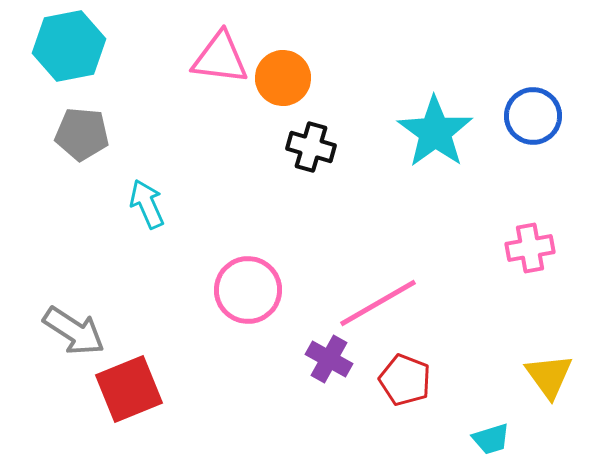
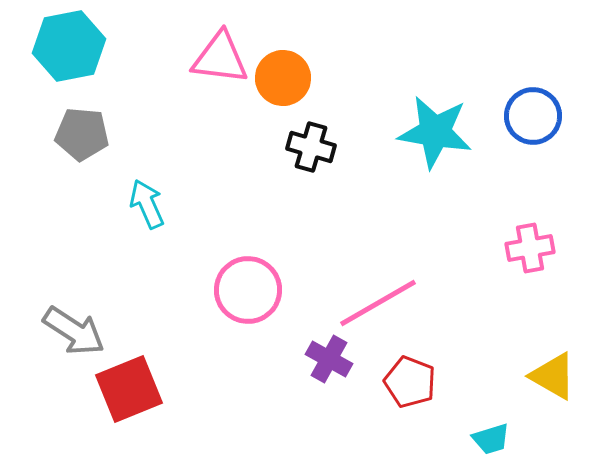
cyan star: rotated 26 degrees counterclockwise
yellow triangle: moved 4 px right; rotated 24 degrees counterclockwise
red pentagon: moved 5 px right, 2 px down
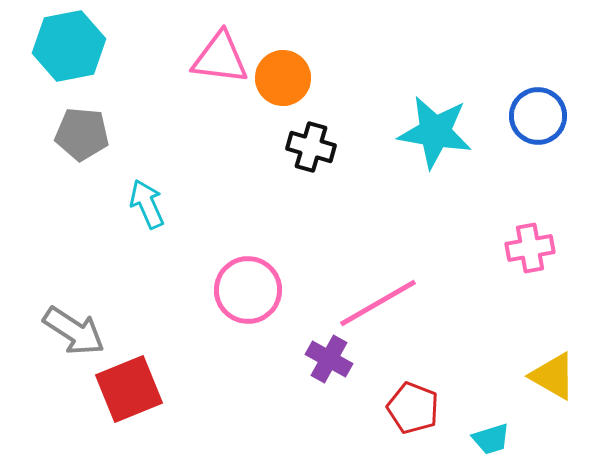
blue circle: moved 5 px right
red pentagon: moved 3 px right, 26 px down
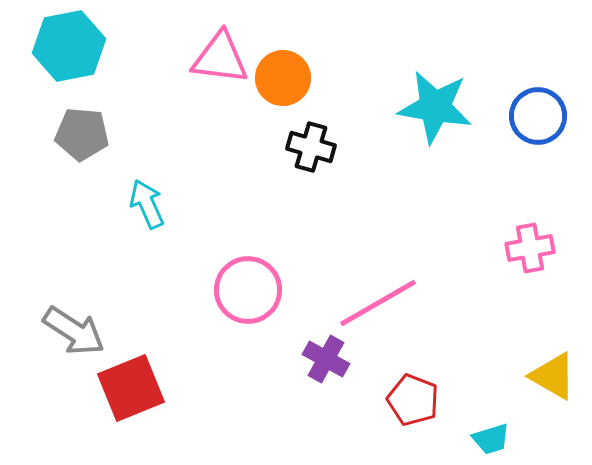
cyan star: moved 25 px up
purple cross: moved 3 px left
red square: moved 2 px right, 1 px up
red pentagon: moved 8 px up
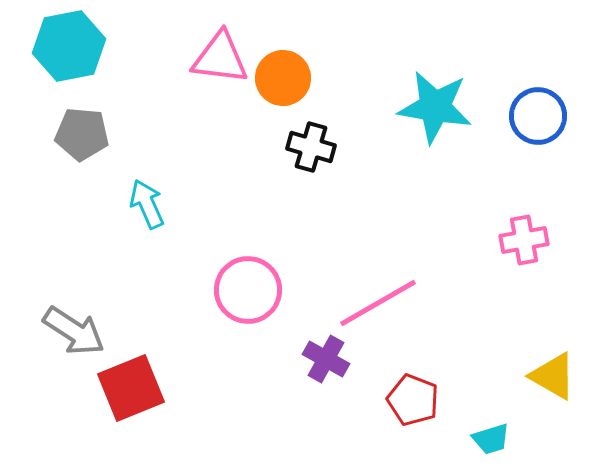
pink cross: moved 6 px left, 8 px up
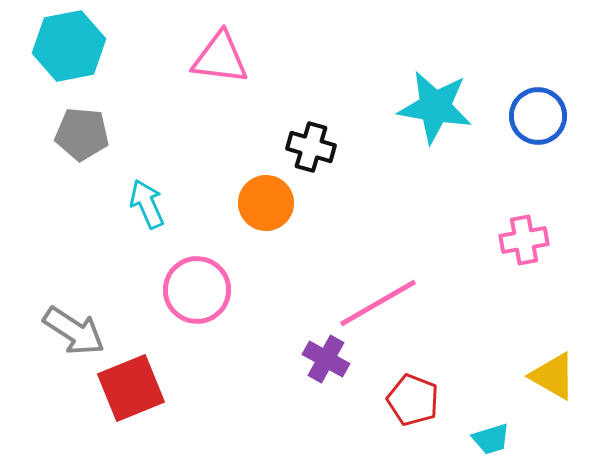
orange circle: moved 17 px left, 125 px down
pink circle: moved 51 px left
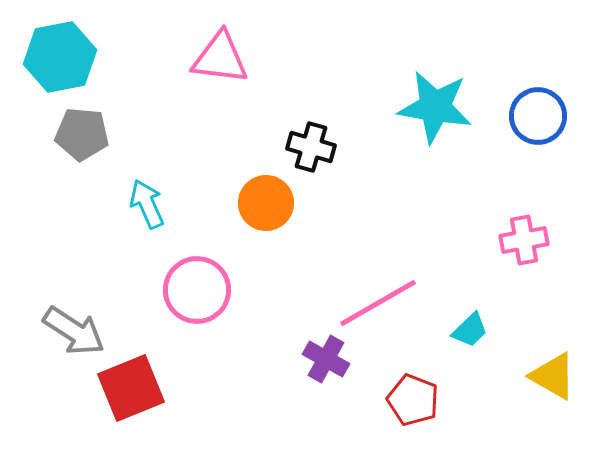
cyan hexagon: moved 9 px left, 11 px down
cyan trapezoid: moved 21 px left, 109 px up; rotated 27 degrees counterclockwise
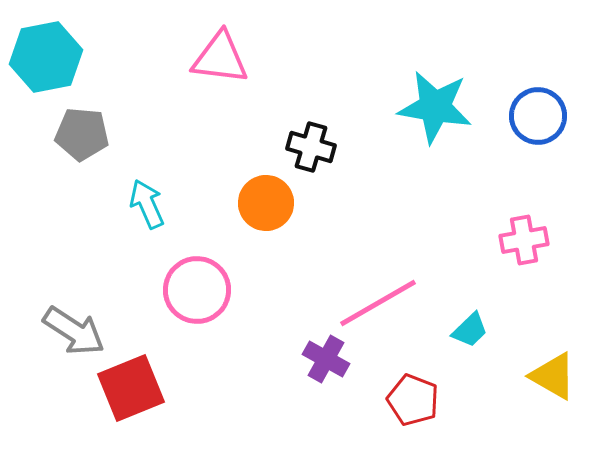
cyan hexagon: moved 14 px left
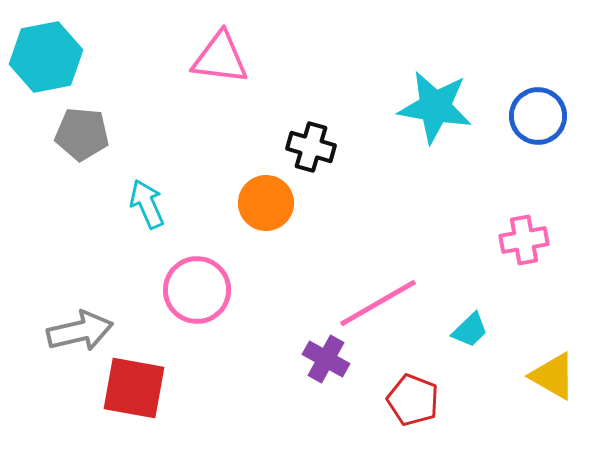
gray arrow: moved 6 px right; rotated 46 degrees counterclockwise
red square: moved 3 px right; rotated 32 degrees clockwise
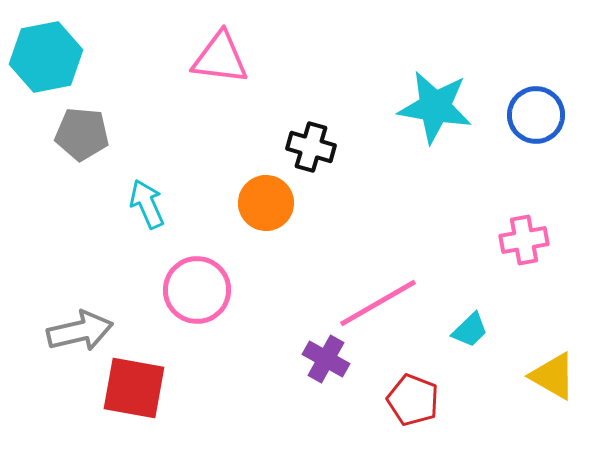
blue circle: moved 2 px left, 1 px up
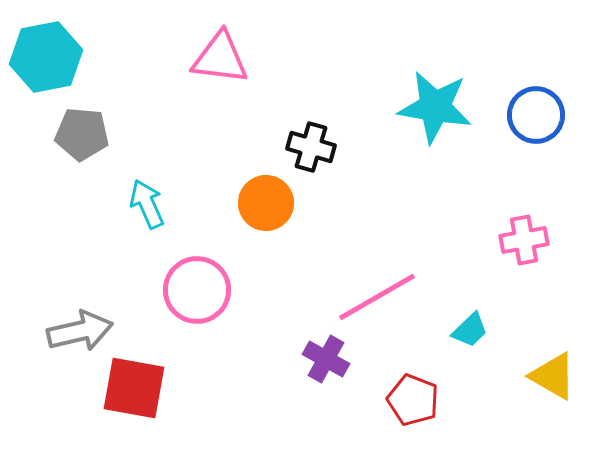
pink line: moved 1 px left, 6 px up
